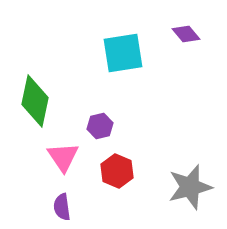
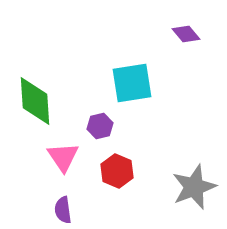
cyan square: moved 9 px right, 30 px down
green diamond: rotated 15 degrees counterclockwise
gray star: moved 4 px right; rotated 6 degrees counterclockwise
purple semicircle: moved 1 px right, 3 px down
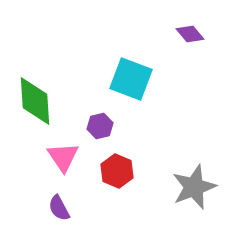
purple diamond: moved 4 px right
cyan square: moved 1 px left, 4 px up; rotated 30 degrees clockwise
purple semicircle: moved 4 px left, 2 px up; rotated 20 degrees counterclockwise
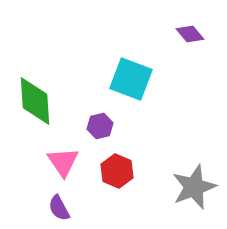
pink triangle: moved 5 px down
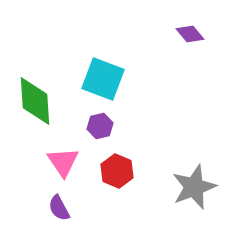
cyan square: moved 28 px left
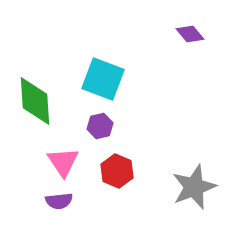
purple semicircle: moved 7 px up; rotated 68 degrees counterclockwise
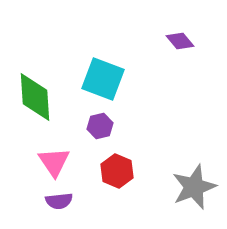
purple diamond: moved 10 px left, 7 px down
green diamond: moved 4 px up
pink triangle: moved 9 px left
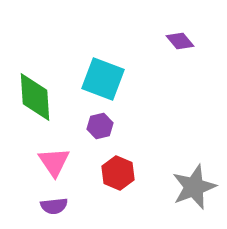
red hexagon: moved 1 px right, 2 px down
purple semicircle: moved 5 px left, 5 px down
